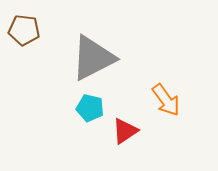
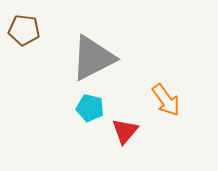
red triangle: rotated 16 degrees counterclockwise
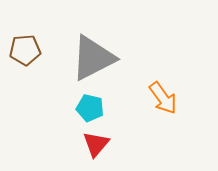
brown pentagon: moved 1 px right, 20 px down; rotated 12 degrees counterclockwise
orange arrow: moved 3 px left, 2 px up
red triangle: moved 29 px left, 13 px down
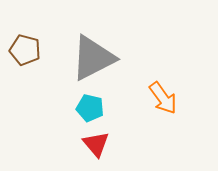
brown pentagon: rotated 20 degrees clockwise
red triangle: rotated 20 degrees counterclockwise
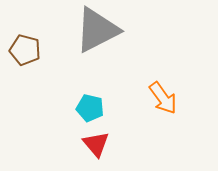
gray triangle: moved 4 px right, 28 px up
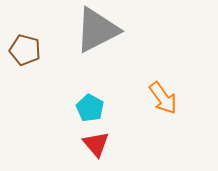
cyan pentagon: rotated 16 degrees clockwise
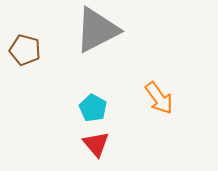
orange arrow: moved 4 px left
cyan pentagon: moved 3 px right
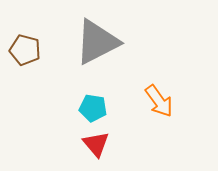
gray triangle: moved 12 px down
orange arrow: moved 3 px down
cyan pentagon: rotated 20 degrees counterclockwise
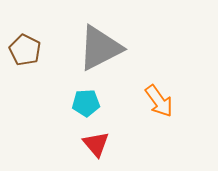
gray triangle: moved 3 px right, 6 px down
brown pentagon: rotated 12 degrees clockwise
cyan pentagon: moved 7 px left, 5 px up; rotated 12 degrees counterclockwise
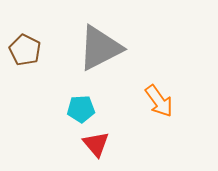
cyan pentagon: moved 5 px left, 6 px down
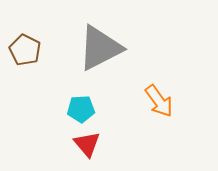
red triangle: moved 9 px left
